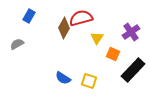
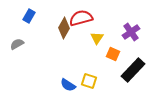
blue semicircle: moved 5 px right, 7 px down
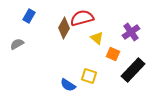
red semicircle: moved 1 px right
yellow triangle: rotated 24 degrees counterclockwise
yellow square: moved 5 px up
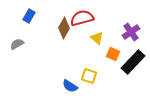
black rectangle: moved 8 px up
blue semicircle: moved 2 px right, 1 px down
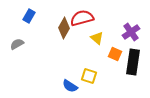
orange square: moved 2 px right
black rectangle: rotated 35 degrees counterclockwise
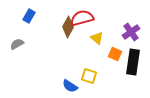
brown diamond: moved 4 px right, 1 px up
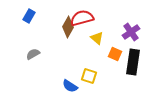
gray semicircle: moved 16 px right, 10 px down
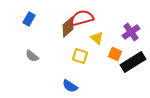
blue rectangle: moved 3 px down
brown diamond: rotated 20 degrees clockwise
gray semicircle: moved 1 px left, 2 px down; rotated 112 degrees counterclockwise
black rectangle: rotated 50 degrees clockwise
yellow square: moved 9 px left, 20 px up
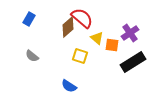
red semicircle: rotated 55 degrees clockwise
purple cross: moved 1 px left, 1 px down
orange square: moved 3 px left, 9 px up; rotated 16 degrees counterclockwise
blue semicircle: moved 1 px left
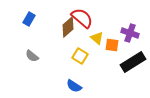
purple cross: rotated 36 degrees counterclockwise
yellow square: rotated 14 degrees clockwise
blue semicircle: moved 5 px right
